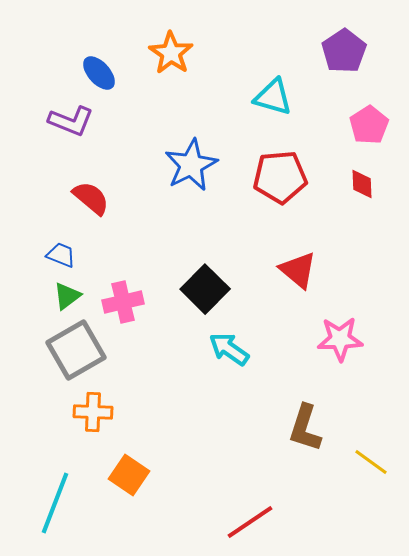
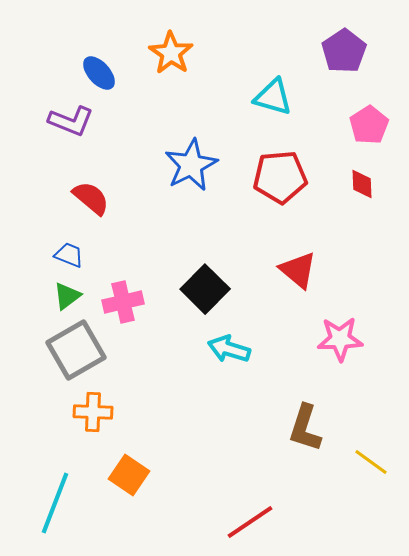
blue trapezoid: moved 8 px right
cyan arrow: rotated 18 degrees counterclockwise
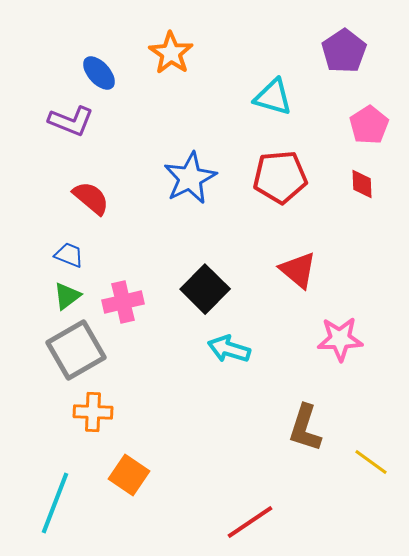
blue star: moved 1 px left, 13 px down
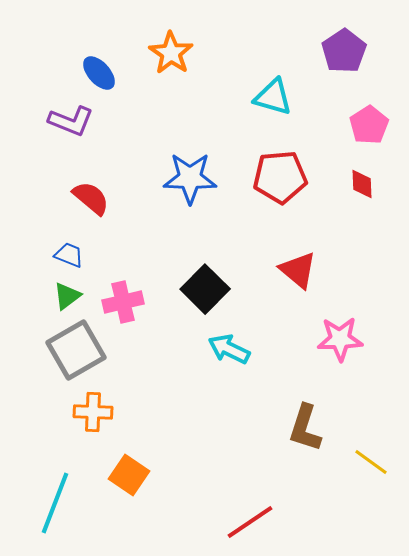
blue star: rotated 28 degrees clockwise
cyan arrow: rotated 9 degrees clockwise
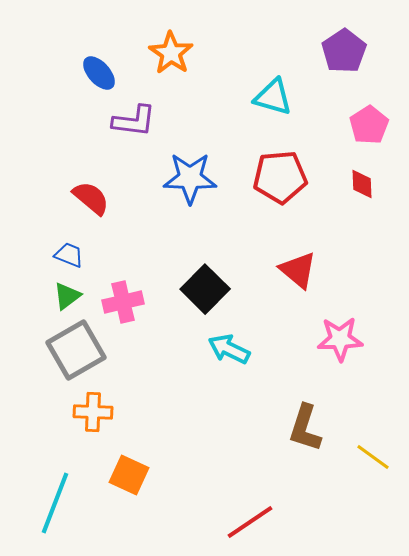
purple L-shape: moved 63 px right; rotated 15 degrees counterclockwise
yellow line: moved 2 px right, 5 px up
orange square: rotated 9 degrees counterclockwise
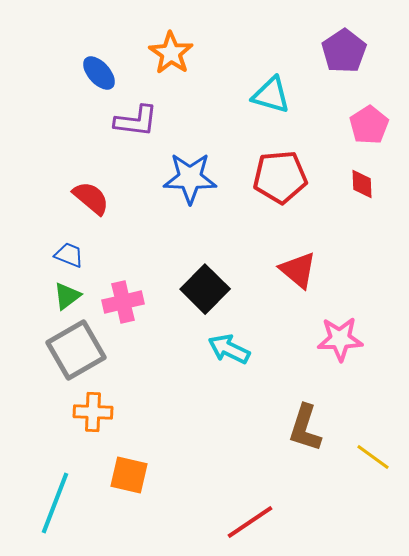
cyan triangle: moved 2 px left, 2 px up
purple L-shape: moved 2 px right
orange square: rotated 12 degrees counterclockwise
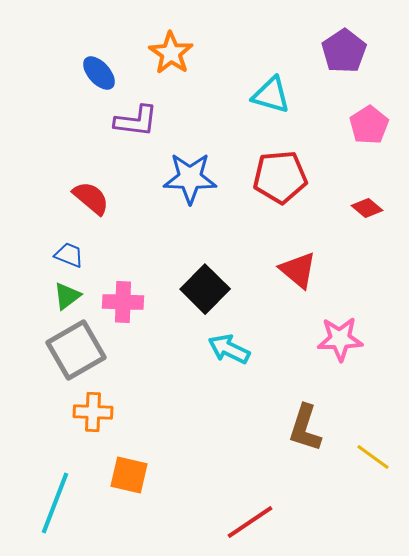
red diamond: moved 5 px right, 24 px down; rotated 48 degrees counterclockwise
pink cross: rotated 15 degrees clockwise
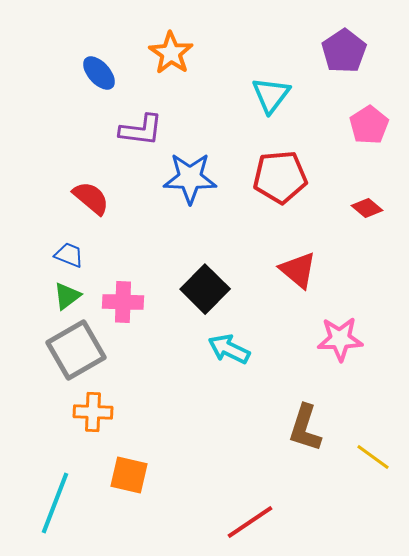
cyan triangle: rotated 51 degrees clockwise
purple L-shape: moved 5 px right, 9 px down
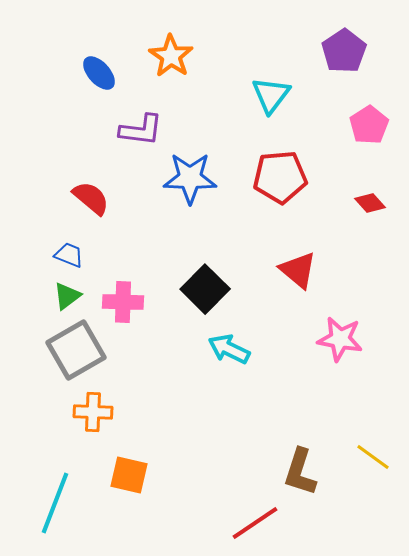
orange star: moved 3 px down
red diamond: moved 3 px right, 5 px up; rotated 8 degrees clockwise
pink star: rotated 12 degrees clockwise
brown L-shape: moved 5 px left, 44 px down
red line: moved 5 px right, 1 px down
